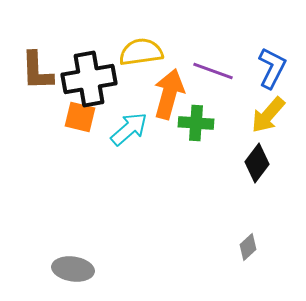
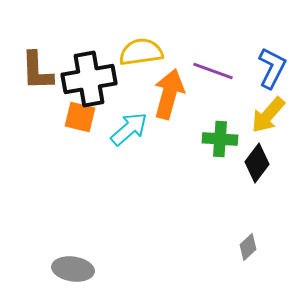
green cross: moved 24 px right, 16 px down
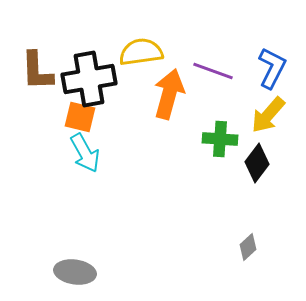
cyan arrow: moved 44 px left, 24 px down; rotated 102 degrees clockwise
gray ellipse: moved 2 px right, 3 px down
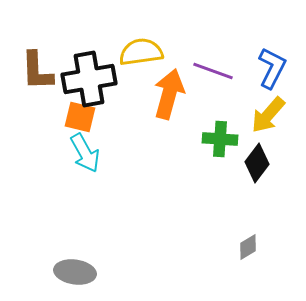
gray diamond: rotated 12 degrees clockwise
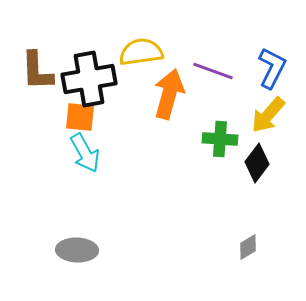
orange square: rotated 8 degrees counterclockwise
gray ellipse: moved 2 px right, 22 px up; rotated 6 degrees counterclockwise
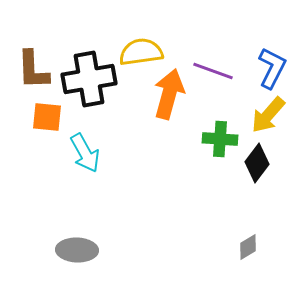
brown L-shape: moved 4 px left, 1 px up
orange square: moved 33 px left
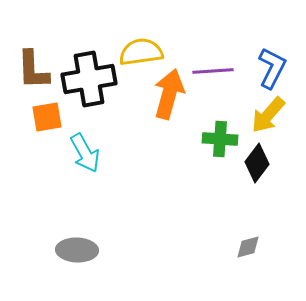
purple line: rotated 24 degrees counterclockwise
orange square: rotated 16 degrees counterclockwise
gray diamond: rotated 16 degrees clockwise
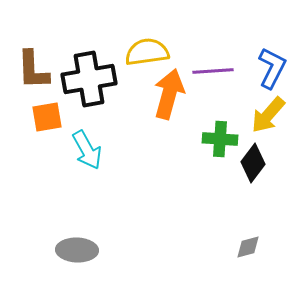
yellow semicircle: moved 6 px right
cyan arrow: moved 2 px right, 3 px up
black diamond: moved 4 px left
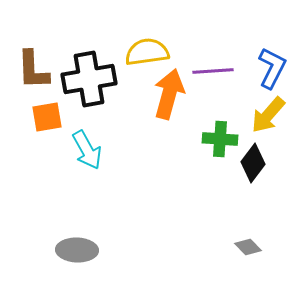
gray diamond: rotated 60 degrees clockwise
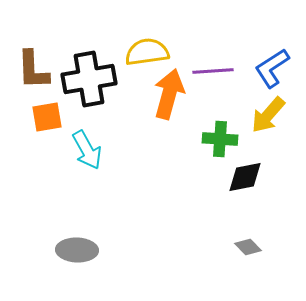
blue L-shape: rotated 150 degrees counterclockwise
black diamond: moved 8 px left, 14 px down; rotated 42 degrees clockwise
